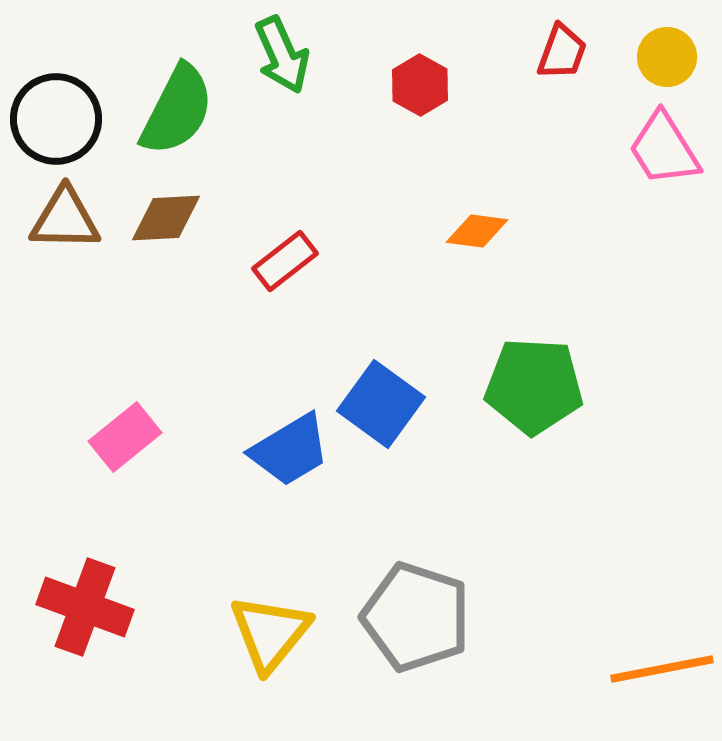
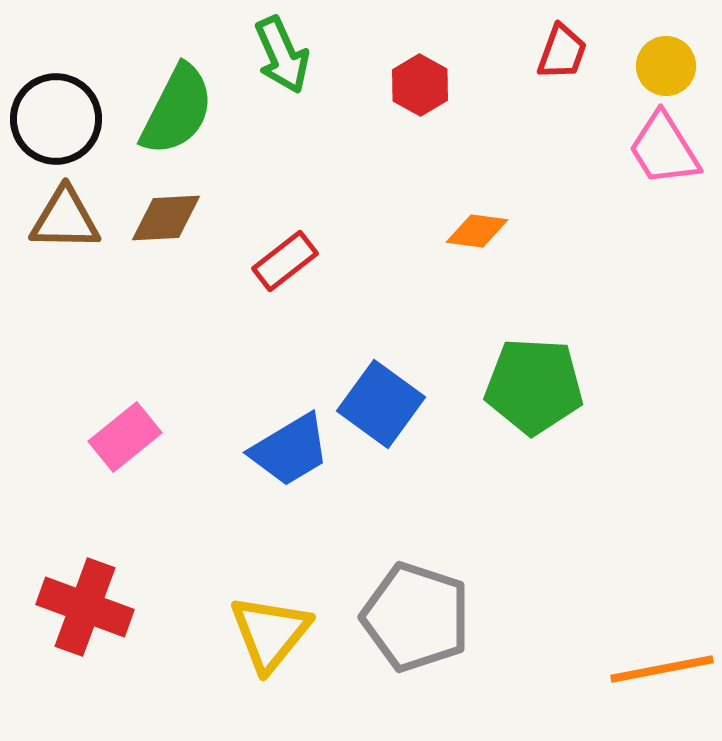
yellow circle: moved 1 px left, 9 px down
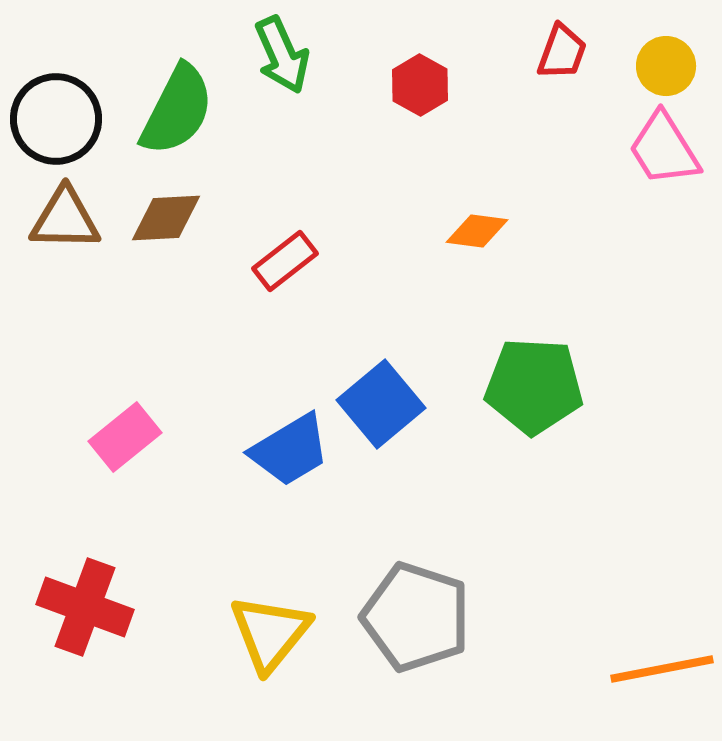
blue square: rotated 14 degrees clockwise
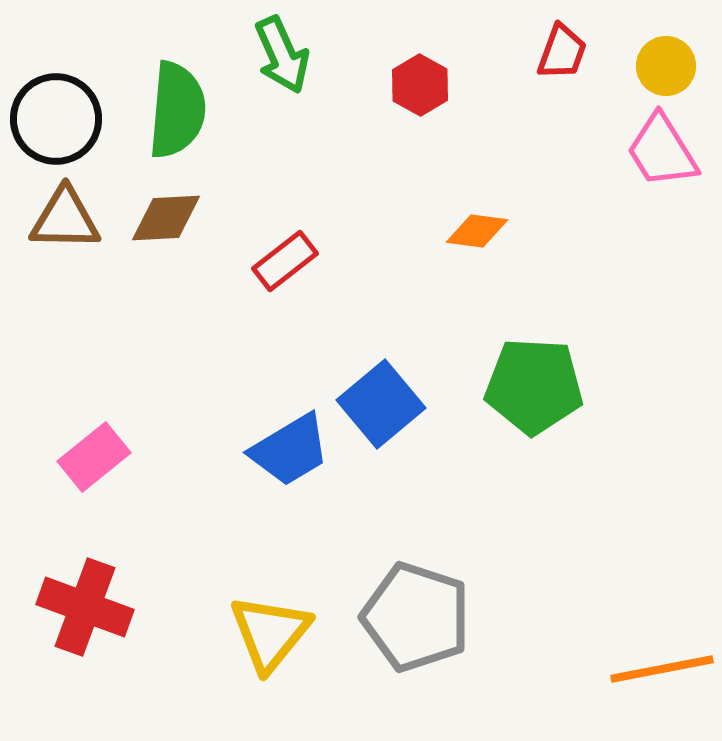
green semicircle: rotated 22 degrees counterclockwise
pink trapezoid: moved 2 px left, 2 px down
pink rectangle: moved 31 px left, 20 px down
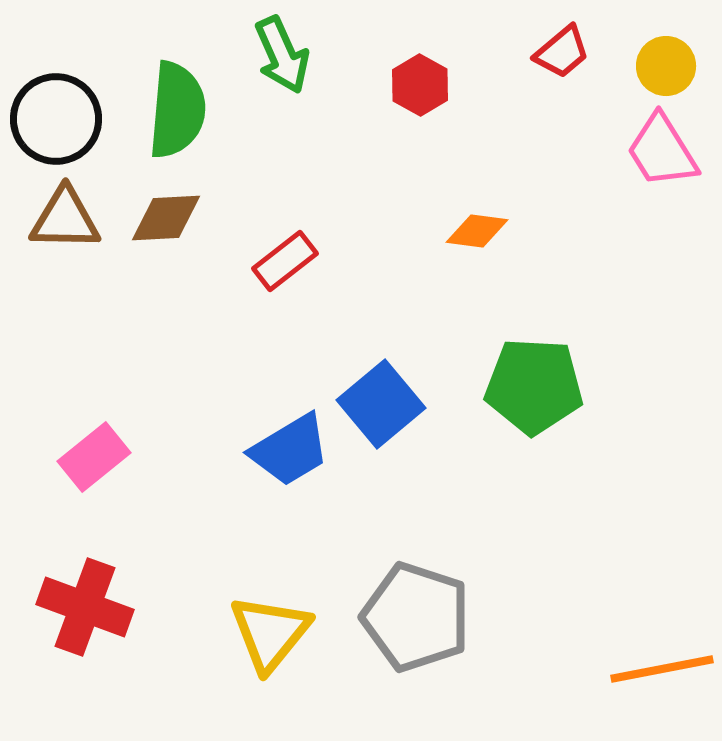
red trapezoid: rotated 30 degrees clockwise
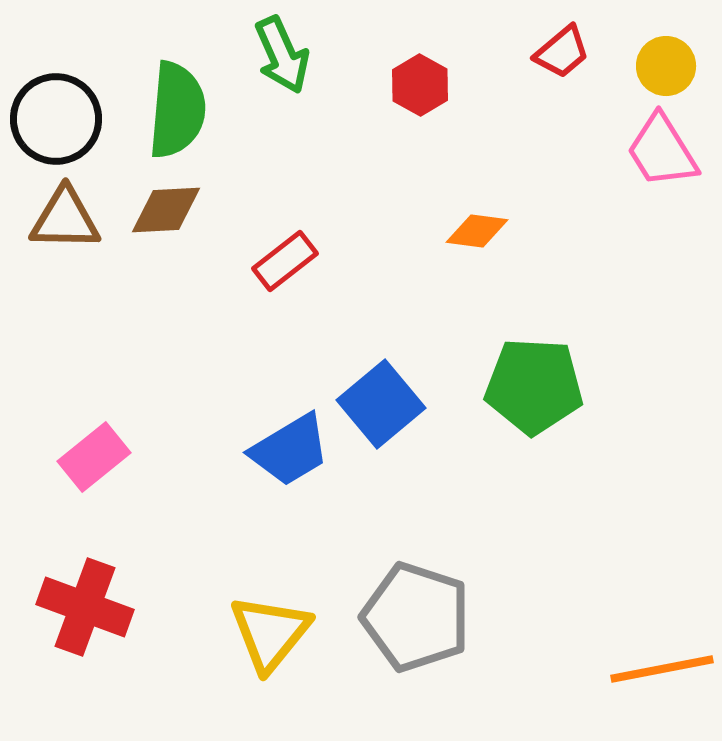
brown diamond: moved 8 px up
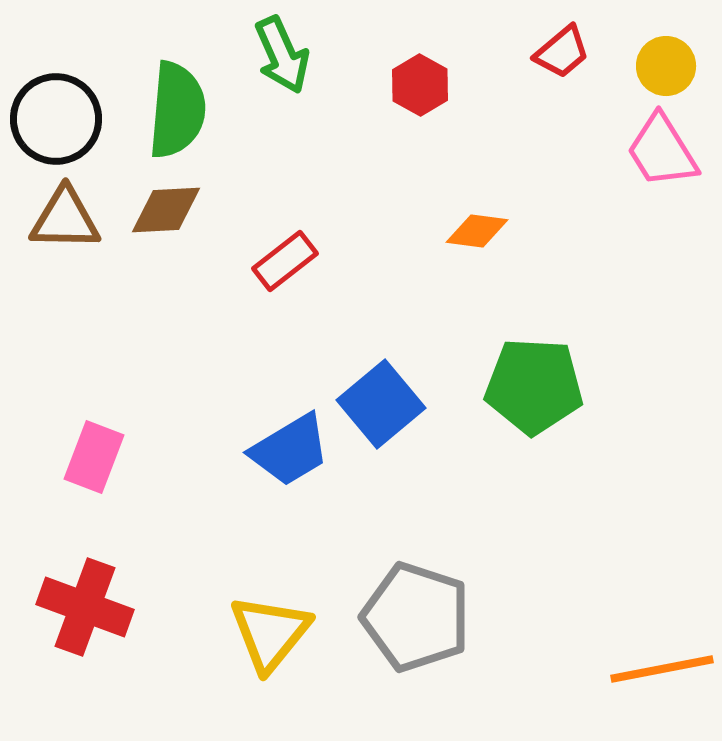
pink rectangle: rotated 30 degrees counterclockwise
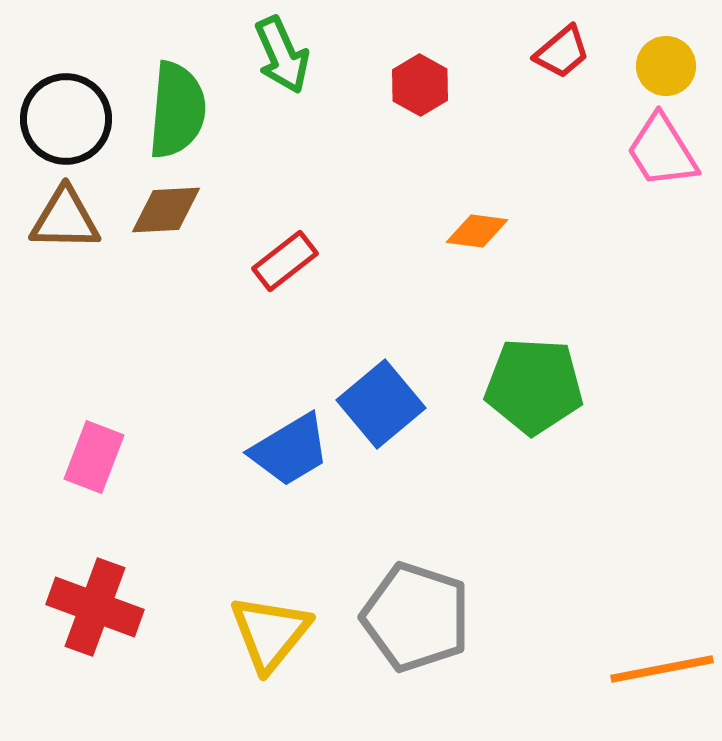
black circle: moved 10 px right
red cross: moved 10 px right
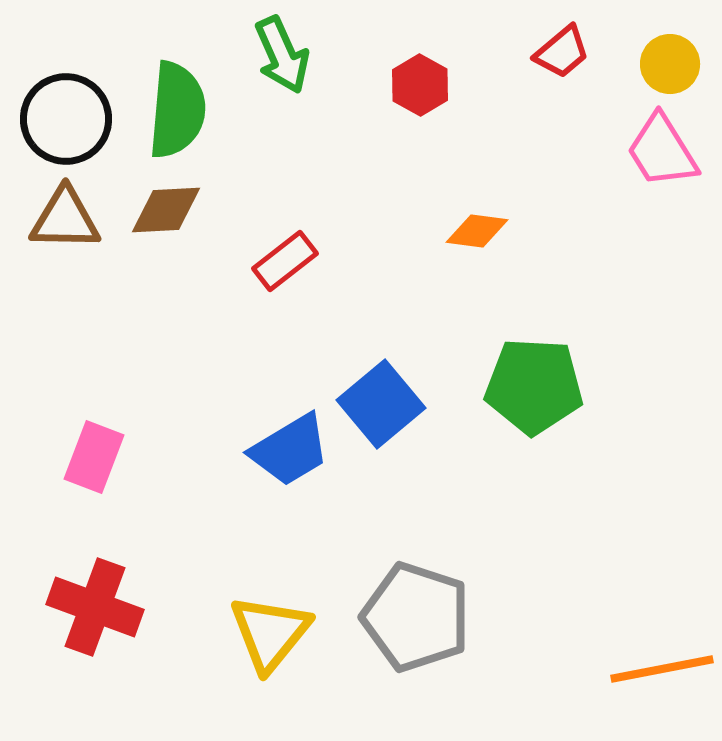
yellow circle: moved 4 px right, 2 px up
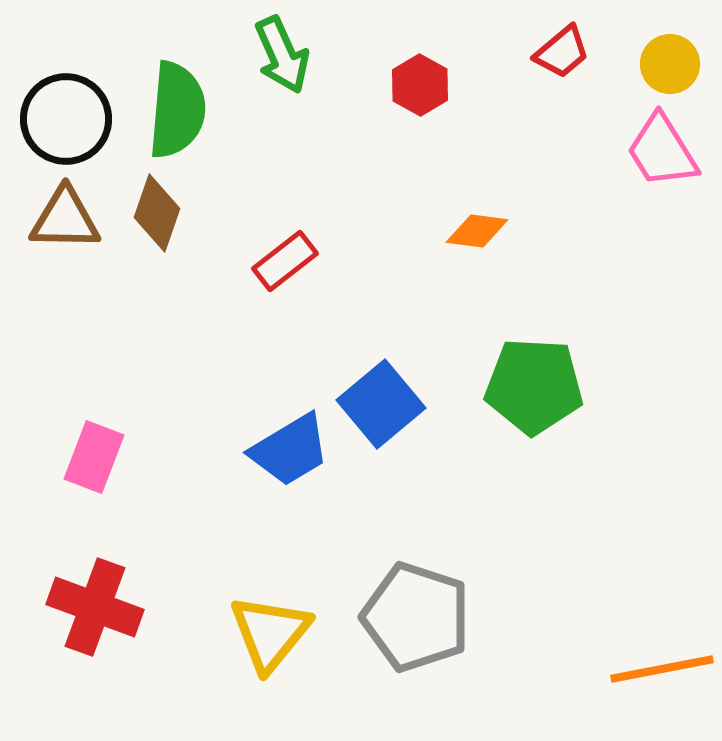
brown diamond: moved 9 px left, 3 px down; rotated 68 degrees counterclockwise
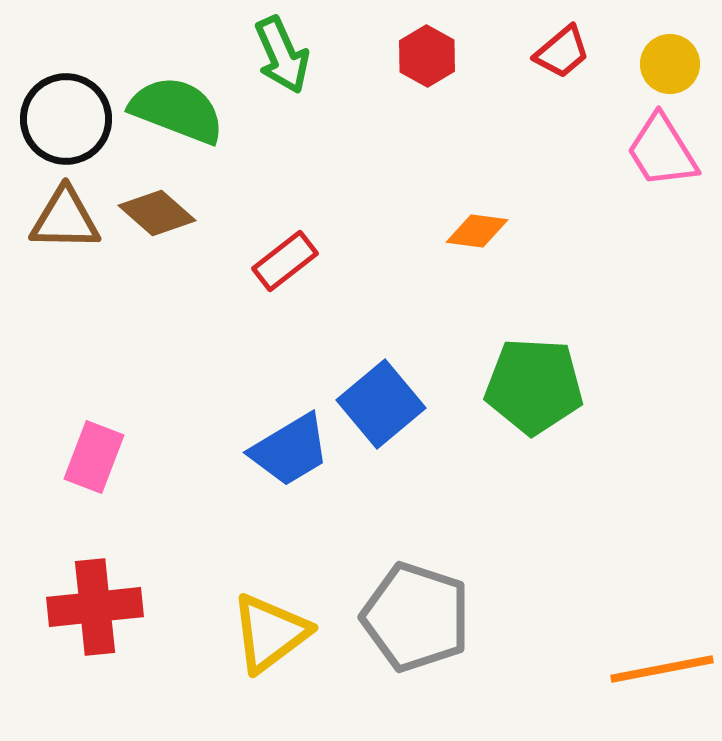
red hexagon: moved 7 px right, 29 px up
green semicircle: rotated 74 degrees counterclockwise
brown diamond: rotated 68 degrees counterclockwise
red cross: rotated 26 degrees counterclockwise
yellow triangle: rotated 14 degrees clockwise
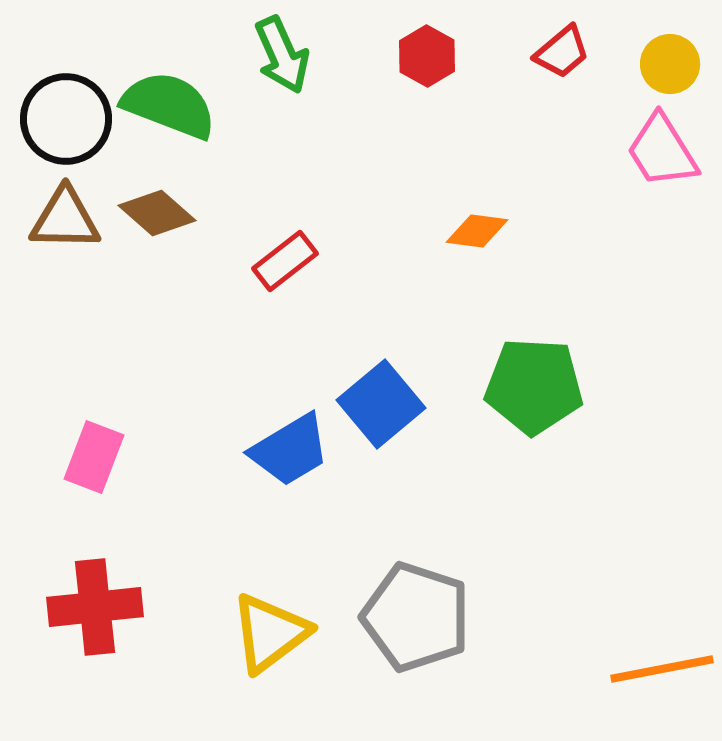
green semicircle: moved 8 px left, 5 px up
